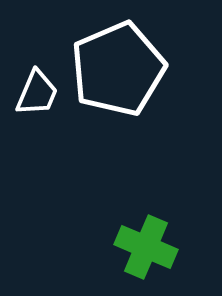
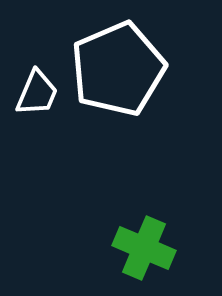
green cross: moved 2 px left, 1 px down
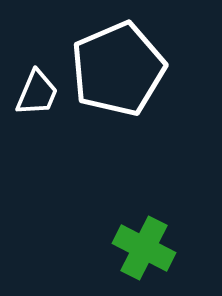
green cross: rotated 4 degrees clockwise
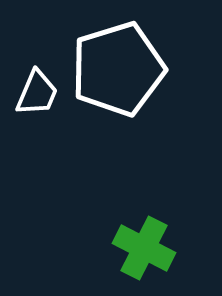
white pentagon: rotated 6 degrees clockwise
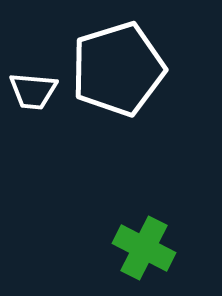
white trapezoid: moved 4 px left, 2 px up; rotated 72 degrees clockwise
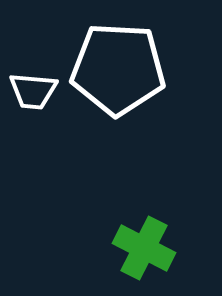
white pentagon: rotated 20 degrees clockwise
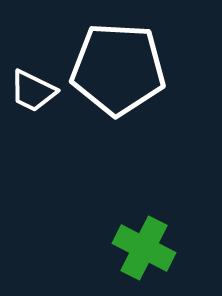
white trapezoid: rotated 21 degrees clockwise
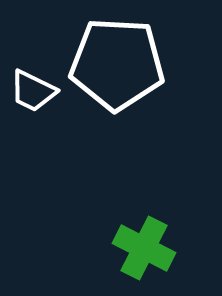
white pentagon: moved 1 px left, 5 px up
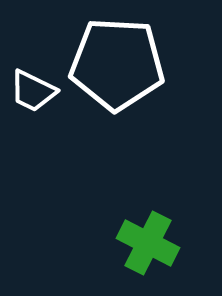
green cross: moved 4 px right, 5 px up
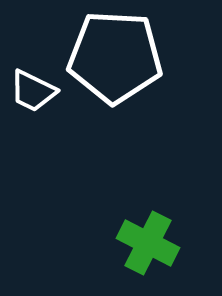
white pentagon: moved 2 px left, 7 px up
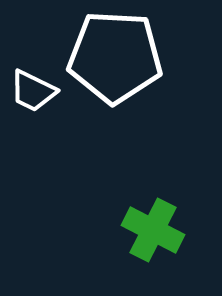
green cross: moved 5 px right, 13 px up
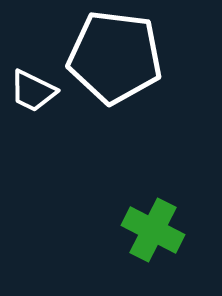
white pentagon: rotated 4 degrees clockwise
